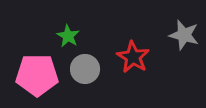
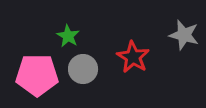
gray circle: moved 2 px left
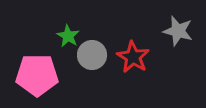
gray star: moved 6 px left, 4 px up
gray circle: moved 9 px right, 14 px up
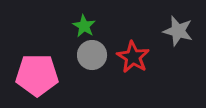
green star: moved 16 px right, 10 px up
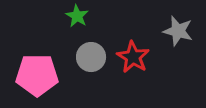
green star: moved 7 px left, 10 px up
gray circle: moved 1 px left, 2 px down
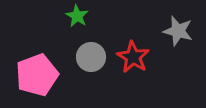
pink pentagon: rotated 21 degrees counterclockwise
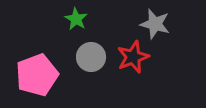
green star: moved 1 px left, 3 px down
gray star: moved 23 px left, 7 px up
red star: rotated 20 degrees clockwise
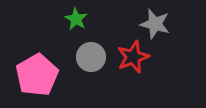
pink pentagon: rotated 9 degrees counterclockwise
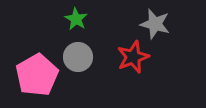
gray circle: moved 13 px left
